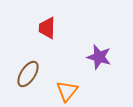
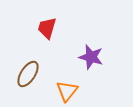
red trapezoid: rotated 15 degrees clockwise
purple star: moved 8 px left
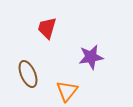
purple star: rotated 25 degrees counterclockwise
brown ellipse: rotated 56 degrees counterclockwise
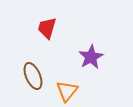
purple star: rotated 20 degrees counterclockwise
brown ellipse: moved 5 px right, 2 px down
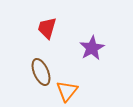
purple star: moved 1 px right, 9 px up
brown ellipse: moved 8 px right, 4 px up
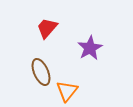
red trapezoid: rotated 25 degrees clockwise
purple star: moved 2 px left
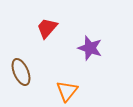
purple star: rotated 25 degrees counterclockwise
brown ellipse: moved 20 px left
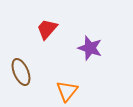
red trapezoid: moved 1 px down
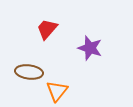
brown ellipse: moved 8 px right; rotated 60 degrees counterclockwise
orange triangle: moved 10 px left
